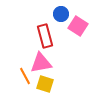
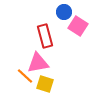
blue circle: moved 3 px right, 2 px up
pink triangle: moved 3 px left
orange line: rotated 18 degrees counterclockwise
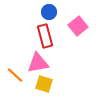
blue circle: moved 15 px left
pink square: rotated 18 degrees clockwise
orange line: moved 10 px left, 1 px up
yellow square: moved 1 px left
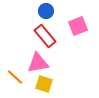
blue circle: moved 3 px left, 1 px up
pink square: rotated 18 degrees clockwise
red rectangle: rotated 25 degrees counterclockwise
orange line: moved 2 px down
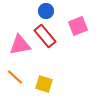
pink triangle: moved 18 px left, 18 px up
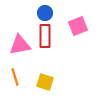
blue circle: moved 1 px left, 2 px down
red rectangle: rotated 40 degrees clockwise
orange line: rotated 30 degrees clockwise
yellow square: moved 1 px right, 2 px up
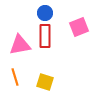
pink square: moved 1 px right, 1 px down
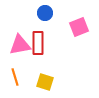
red rectangle: moved 7 px left, 7 px down
